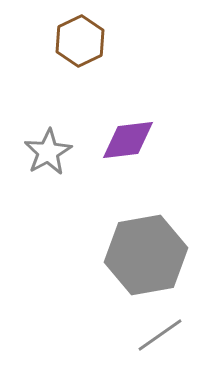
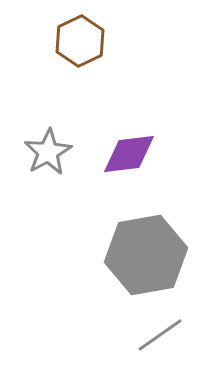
purple diamond: moved 1 px right, 14 px down
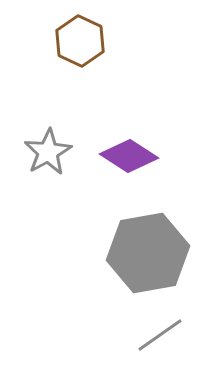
brown hexagon: rotated 9 degrees counterclockwise
purple diamond: moved 2 px down; rotated 40 degrees clockwise
gray hexagon: moved 2 px right, 2 px up
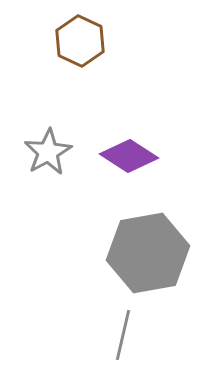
gray line: moved 37 px left; rotated 42 degrees counterclockwise
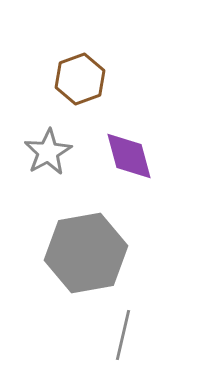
brown hexagon: moved 38 px down; rotated 15 degrees clockwise
purple diamond: rotated 42 degrees clockwise
gray hexagon: moved 62 px left
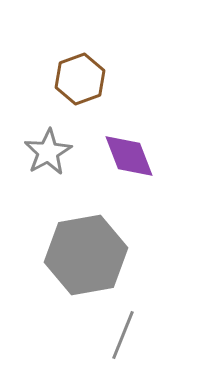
purple diamond: rotated 6 degrees counterclockwise
gray hexagon: moved 2 px down
gray line: rotated 9 degrees clockwise
